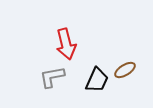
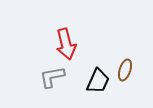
brown ellipse: rotated 40 degrees counterclockwise
black trapezoid: moved 1 px right, 1 px down
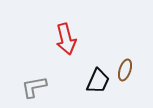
red arrow: moved 5 px up
gray L-shape: moved 18 px left, 10 px down
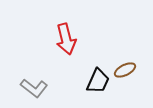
brown ellipse: rotated 45 degrees clockwise
gray L-shape: moved 1 px down; rotated 132 degrees counterclockwise
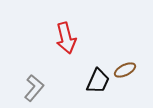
red arrow: moved 1 px up
gray L-shape: rotated 88 degrees counterclockwise
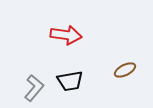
red arrow: moved 3 px up; rotated 68 degrees counterclockwise
black trapezoid: moved 28 px left; rotated 56 degrees clockwise
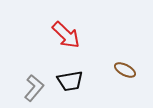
red arrow: rotated 36 degrees clockwise
brown ellipse: rotated 55 degrees clockwise
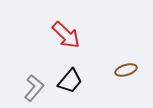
brown ellipse: moved 1 px right; rotated 45 degrees counterclockwise
black trapezoid: rotated 40 degrees counterclockwise
